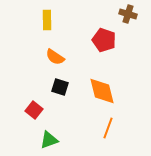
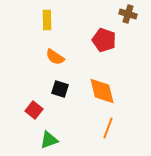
black square: moved 2 px down
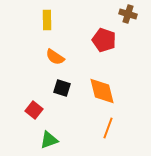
black square: moved 2 px right, 1 px up
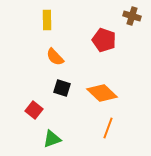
brown cross: moved 4 px right, 2 px down
orange semicircle: rotated 12 degrees clockwise
orange diamond: moved 2 px down; rotated 32 degrees counterclockwise
green triangle: moved 3 px right, 1 px up
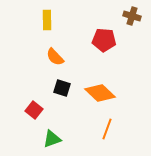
red pentagon: rotated 15 degrees counterclockwise
orange diamond: moved 2 px left
orange line: moved 1 px left, 1 px down
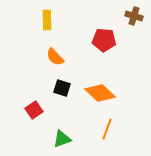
brown cross: moved 2 px right
red square: rotated 18 degrees clockwise
green triangle: moved 10 px right
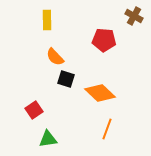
brown cross: rotated 12 degrees clockwise
black square: moved 4 px right, 9 px up
green triangle: moved 14 px left; rotated 12 degrees clockwise
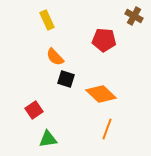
yellow rectangle: rotated 24 degrees counterclockwise
orange diamond: moved 1 px right, 1 px down
